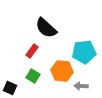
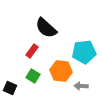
orange hexagon: moved 1 px left
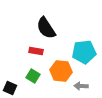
black semicircle: rotated 15 degrees clockwise
red rectangle: moved 4 px right; rotated 64 degrees clockwise
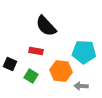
black semicircle: moved 2 px up; rotated 10 degrees counterclockwise
cyan pentagon: rotated 10 degrees clockwise
green square: moved 2 px left
black square: moved 24 px up
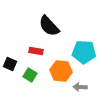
black semicircle: moved 3 px right
green square: moved 1 px left, 1 px up
gray arrow: moved 1 px left, 1 px down
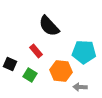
red rectangle: rotated 40 degrees clockwise
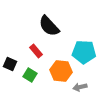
gray arrow: rotated 16 degrees counterclockwise
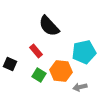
cyan pentagon: rotated 15 degrees counterclockwise
green square: moved 9 px right
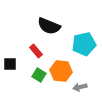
black semicircle: rotated 25 degrees counterclockwise
cyan pentagon: moved 8 px up
black square: rotated 24 degrees counterclockwise
